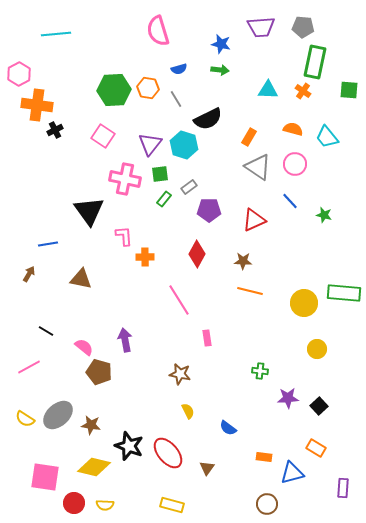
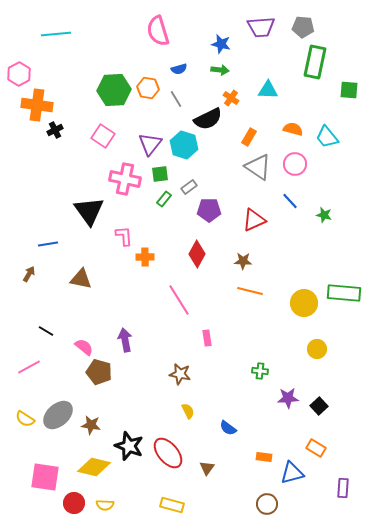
orange cross at (303, 91): moved 72 px left, 7 px down
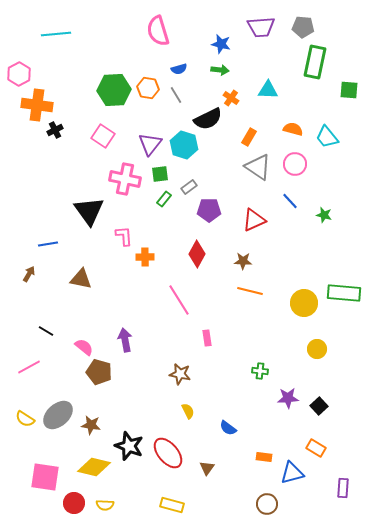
gray line at (176, 99): moved 4 px up
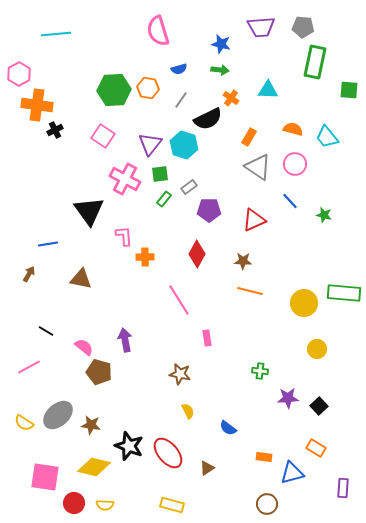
gray line at (176, 95): moved 5 px right, 5 px down; rotated 66 degrees clockwise
pink cross at (125, 179): rotated 16 degrees clockwise
yellow semicircle at (25, 419): moved 1 px left, 4 px down
brown triangle at (207, 468): rotated 21 degrees clockwise
